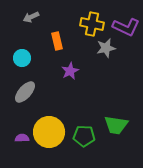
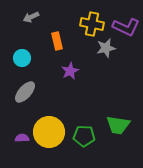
green trapezoid: moved 2 px right
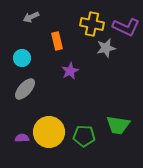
gray ellipse: moved 3 px up
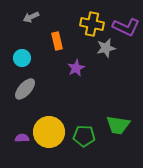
purple star: moved 6 px right, 3 px up
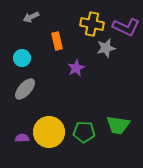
green pentagon: moved 4 px up
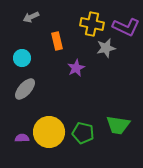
green pentagon: moved 1 px left, 1 px down; rotated 10 degrees clockwise
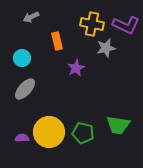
purple L-shape: moved 2 px up
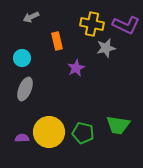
gray ellipse: rotated 20 degrees counterclockwise
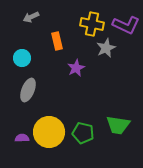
gray star: rotated 12 degrees counterclockwise
gray ellipse: moved 3 px right, 1 px down
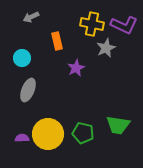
purple L-shape: moved 2 px left
yellow circle: moved 1 px left, 2 px down
